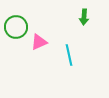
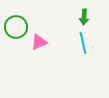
cyan line: moved 14 px right, 12 px up
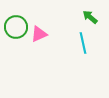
green arrow: moved 6 px right; rotated 126 degrees clockwise
pink triangle: moved 8 px up
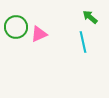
cyan line: moved 1 px up
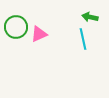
green arrow: rotated 28 degrees counterclockwise
cyan line: moved 3 px up
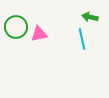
pink triangle: rotated 12 degrees clockwise
cyan line: moved 1 px left
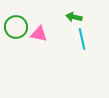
green arrow: moved 16 px left
pink triangle: rotated 24 degrees clockwise
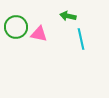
green arrow: moved 6 px left, 1 px up
cyan line: moved 1 px left
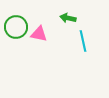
green arrow: moved 2 px down
cyan line: moved 2 px right, 2 px down
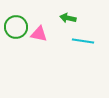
cyan line: rotated 70 degrees counterclockwise
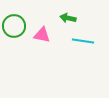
green circle: moved 2 px left, 1 px up
pink triangle: moved 3 px right, 1 px down
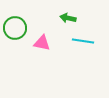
green circle: moved 1 px right, 2 px down
pink triangle: moved 8 px down
